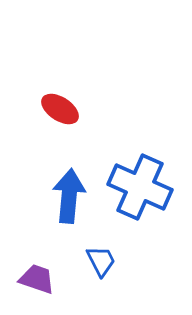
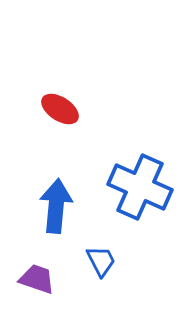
blue arrow: moved 13 px left, 10 px down
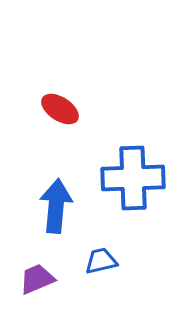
blue cross: moved 7 px left, 9 px up; rotated 26 degrees counterclockwise
blue trapezoid: rotated 76 degrees counterclockwise
purple trapezoid: rotated 42 degrees counterclockwise
